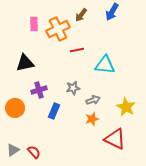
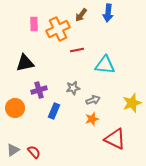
blue arrow: moved 4 px left, 1 px down; rotated 24 degrees counterclockwise
yellow star: moved 6 px right, 4 px up; rotated 24 degrees clockwise
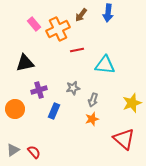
pink rectangle: rotated 40 degrees counterclockwise
gray arrow: rotated 128 degrees clockwise
orange circle: moved 1 px down
red triangle: moved 9 px right; rotated 15 degrees clockwise
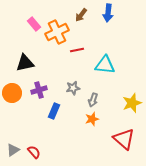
orange cross: moved 1 px left, 3 px down
orange circle: moved 3 px left, 16 px up
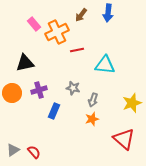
gray star: rotated 24 degrees clockwise
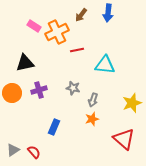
pink rectangle: moved 2 px down; rotated 16 degrees counterclockwise
blue rectangle: moved 16 px down
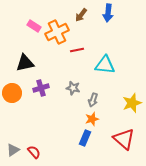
purple cross: moved 2 px right, 2 px up
blue rectangle: moved 31 px right, 11 px down
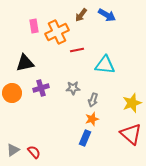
blue arrow: moved 1 px left, 2 px down; rotated 66 degrees counterclockwise
pink rectangle: rotated 48 degrees clockwise
gray star: rotated 16 degrees counterclockwise
red triangle: moved 7 px right, 5 px up
